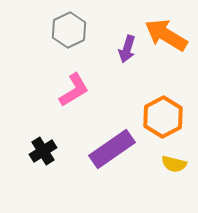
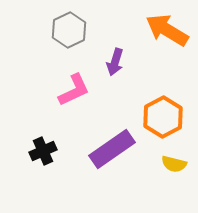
orange arrow: moved 1 px right, 5 px up
purple arrow: moved 12 px left, 13 px down
pink L-shape: rotated 6 degrees clockwise
black cross: rotated 8 degrees clockwise
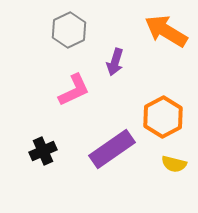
orange arrow: moved 1 px left, 1 px down
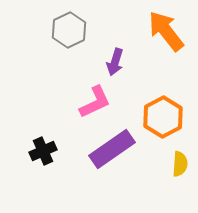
orange arrow: rotated 21 degrees clockwise
pink L-shape: moved 21 px right, 12 px down
yellow semicircle: moved 6 px right; rotated 100 degrees counterclockwise
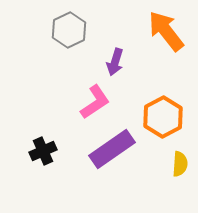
pink L-shape: rotated 9 degrees counterclockwise
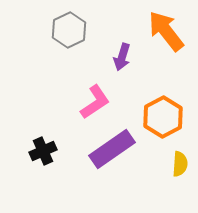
purple arrow: moved 7 px right, 5 px up
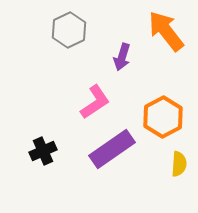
yellow semicircle: moved 1 px left
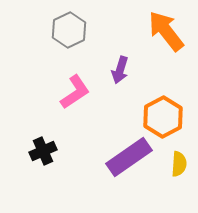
purple arrow: moved 2 px left, 13 px down
pink L-shape: moved 20 px left, 10 px up
purple rectangle: moved 17 px right, 8 px down
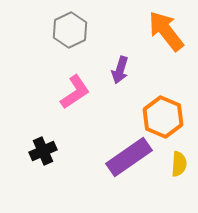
gray hexagon: moved 1 px right
orange hexagon: rotated 9 degrees counterclockwise
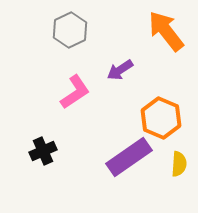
purple arrow: rotated 40 degrees clockwise
orange hexagon: moved 2 px left, 1 px down
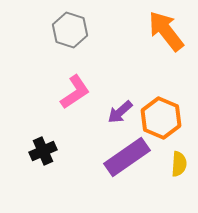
gray hexagon: rotated 16 degrees counterclockwise
purple arrow: moved 42 px down; rotated 8 degrees counterclockwise
purple rectangle: moved 2 px left
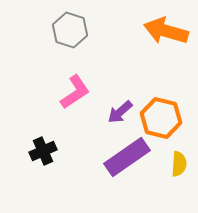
orange arrow: rotated 36 degrees counterclockwise
orange hexagon: rotated 9 degrees counterclockwise
